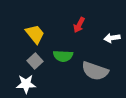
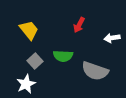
yellow trapezoid: moved 6 px left, 4 px up
white star: rotated 24 degrees counterclockwise
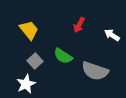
white arrow: moved 3 px up; rotated 42 degrees clockwise
green semicircle: rotated 30 degrees clockwise
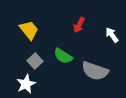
white arrow: rotated 21 degrees clockwise
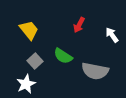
gray semicircle: rotated 8 degrees counterclockwise
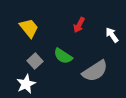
yellow trapezoid: moved 2 px up
gray semicircle: rotated 44 degrees counterclockwise
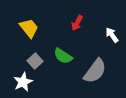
red arrow: moved 2 px left, 2 px up
gray semicircle: rotated 20 degrees counterclockwise
white star: moved 3 px left, 2 px up
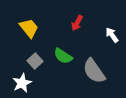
gray semicircle: moved 1 px left; rotated 108 degrees clockwise
white star: moved 1 px left, 1 px down
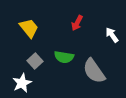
green semicircle: moved 1 px right, 1 px down; rotated 24 degrees counterclockwise
